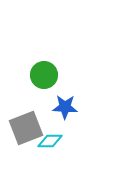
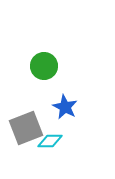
green circle: moved 9 px up
blue star: rotated 25 degrees clockwise
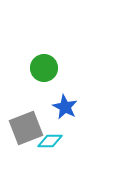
green circle: moved 2 px down
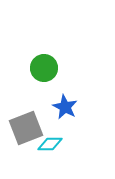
cyan diamond: moved 3 px down
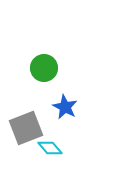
cyan diamond: moved 4 px down; rotated 50 degrees clockwise
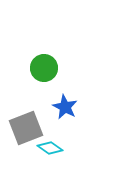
cyan diamond: rotated 15 degrees counterclockwise
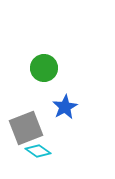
blue star: rotated 15 degrees clockwise
cyan diamond: moved 12 px left, 3 px down
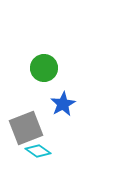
blue star: moved 2 px left, 3 px up
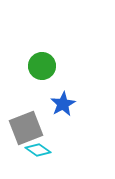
green circle: moved 2 px left, 2 px up
cyan diamond: moved 1 px up
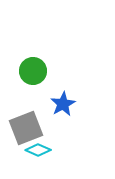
green circle: moved 9 px left, 5 px down
cyan diamond: rotated 10 degrees counterclockwise
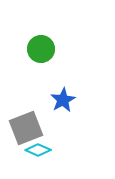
green circle: moved 8 px right, 22 px up
blue star: moved 4 px up
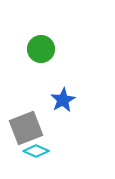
cyan diamond: moved 2 px left, 1 px down
